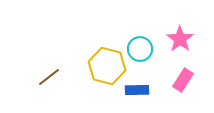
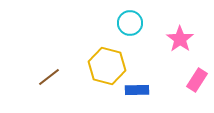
cyan circle: moved 10 px left, 26 px up
pink rectangle: moved 14 px right
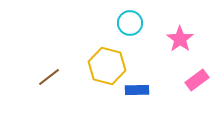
pink rectangle: rotated 20 degrees clockwise
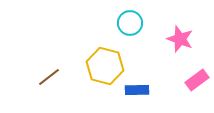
pink star: rotated 16 degrees counterclockwise
yellow hexagon: moved 2 px left
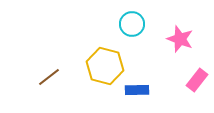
cyan circle: moved 2 px right, 1 px down
pink rectangle: rotated 15 degrees counterclockwise
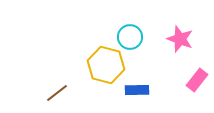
cyan circle: moved 2 px left, 13 px down
yellow hexagon: moved 1 px right, 1 px up
brown line: moved 8 px right, 16 px down
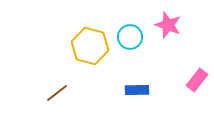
pink star: moved 12 px left, 14 px up
yellow hexagon: moved 16 px left, 19 px up
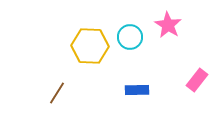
pink star: rotated 12 degrees clockwise
yellow hexagon: rotated 12 degrees counterclockwise
brown line: rotated 20 degrees counterclockwise
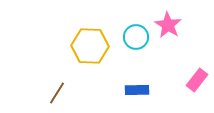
cyan circle: moved 6 px right
